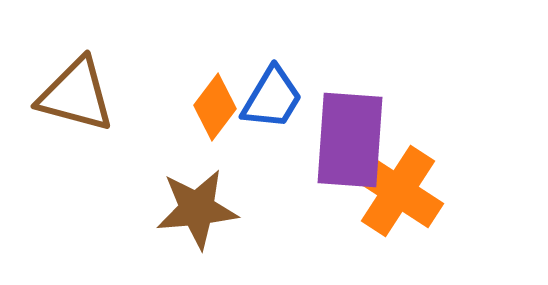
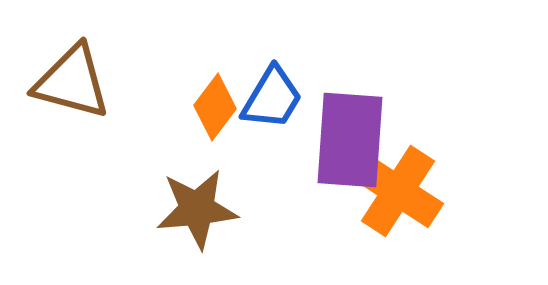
brown triangle: moved 4 px left, 13 px up
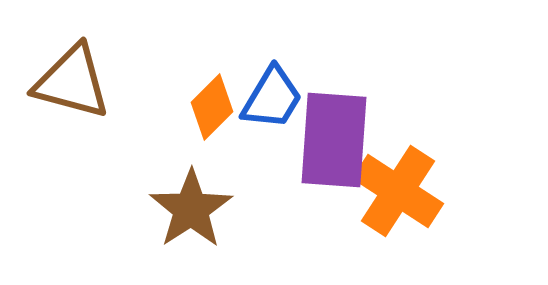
orange diamond: moved 3 px left; rotated 8 degrees clockwise
purple rectangle: moved 16 px left
brown star: moved 6 px left; rotated 28 degrees counterclockwise
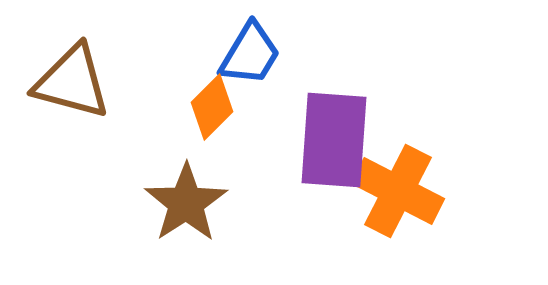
blue trapezoid: moved 22 px left, 44 px up
orange cross: rotated 6 degrees counterclockwise
brown star: moved 5 px left, 6 px up
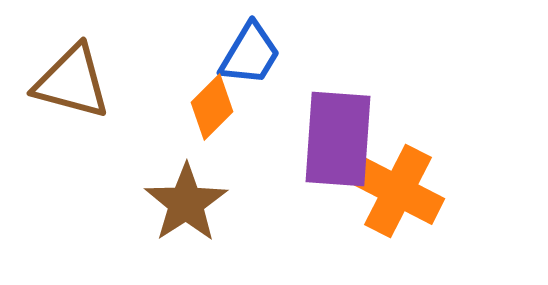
purple rectangle: moved 4 px right, 1 px up
